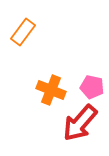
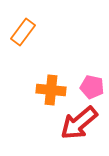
orange cross: rotated 16 degrees counterclockwise
red arrow: moved 1 px left; rotated 9 degrees clockwise
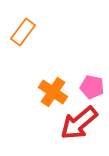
orange cross: moved 2 px right, 2 px down; rotated 28 degrees clockwise
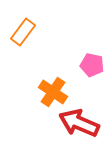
pink pentagon: moved 22 px up
red arrow: rotated 63 degrees clockwise
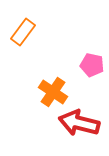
red arrow: rotated 9 degrees counterclockwise
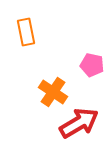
orange rectangle: moved 3 px right; rotated 48 degrees counterclockwise
red arrow: rotated 135 degrees clockwise
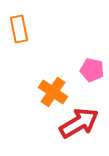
orange rectangle: moved 7 px left, 3 px up
pink pentagon: moved 5 px down
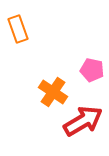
orange rectangle: moved 1 px left; rotated 8 degrees counterclockwise
red arrow: moved 4 px right, 2 px up
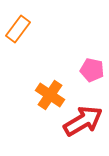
orange rectangle: rotated 56 degrees clockwise
orange cross: moved 3 px left, 3 px down
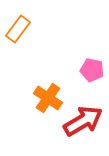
orange cross: moved 2 px left, 3 px down
